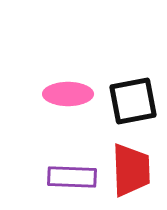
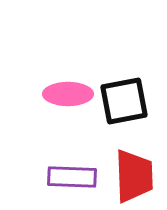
black square: moved 9 px left
red trapezoid: moved 3 px right, 6 px down
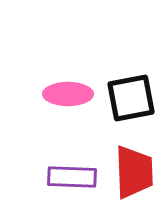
black square: moved 7 px right, 3 px up
red trapezoid: moved 4 px up
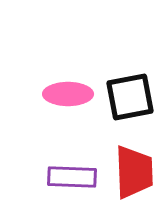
black square: moved 1 px left, 1 px up
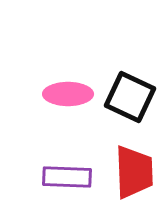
black square: rotated 36 degrees clockwise
purple rectangle: moved 5 px left
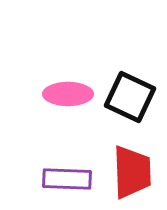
red trapezoid: moved 2 px left
purple rectangle: moved 2 px down
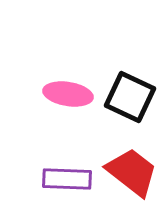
pink ellipse: rotated 9 degrees clockwise
red trapezoid: rotated 50 degrees counterclockwise
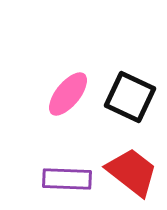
pink ellipse: rotated 60 degrees counterclockwise
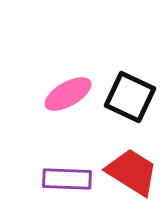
pink ellipse: rotated 21 degrees clockwise
red trapezoid: rotated 6 degrees counterclockwise
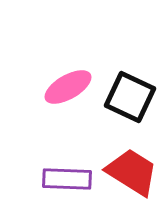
pink ellipse: moved 7 px up
